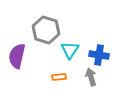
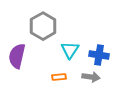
gray hexagon: moved 3 px left, 4 px up; rotated 12 degrees clockwise
gray arrow: rotated 114 degrees clockwise
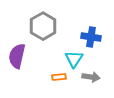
cyan triangle: moved 4 px right, 9 px down
blue cross: moved 8 px left, 18 px up
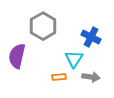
blue cross: rotated 18 degrees clockwise
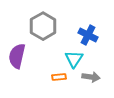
blue cross: moved 3 px left, 2 px up
